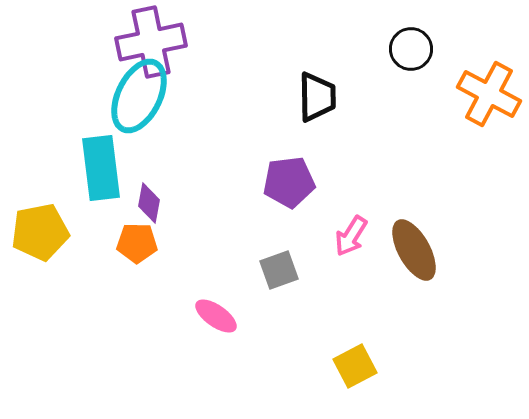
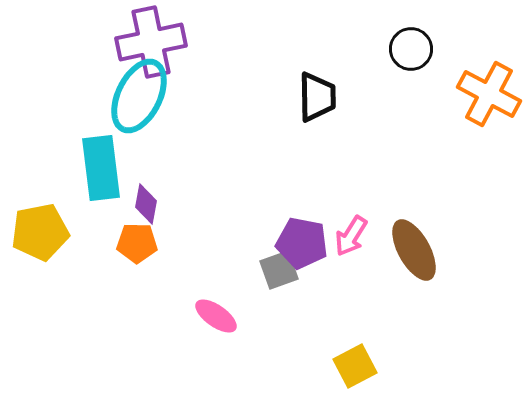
purple pentagon: moved 13 px right, 61 px down; rotated 18 degrees clockwise
purple diamond: moved 3 px left, 1 px down
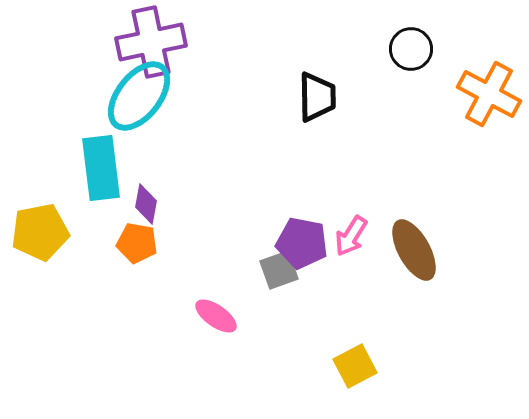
cyan ellipse: rotated 12 degrees clockwise
orange pentagon: rotated 9 degrees clockwise
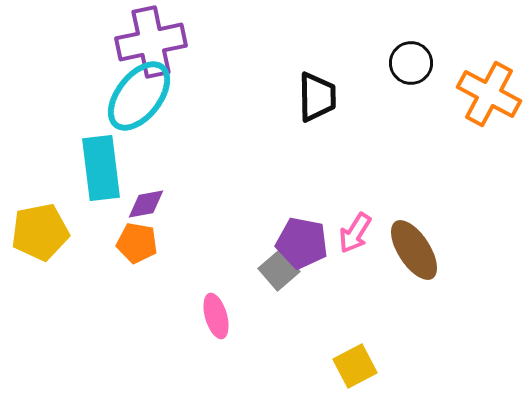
black circle: moved 14 px down
purple diamond: rotated 69 degrees clockwise
pink arrow: moved 4 px right, 3 px up
brown ellipse: rotated 4 degrees counterclockwise
gray square: rotated 21 degrees counterclockwise
pink ellipse: rotated 39 degrees clockwise
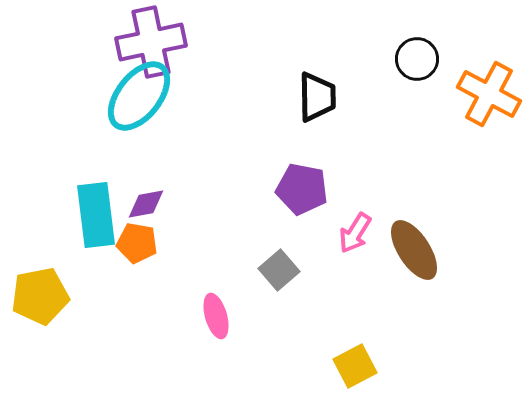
black circle: moved 6 px right, 4 px up
cyan rectangle: moved 5 px left, 47 px down
yellow pentagon: moved 64 px down
purple pentagon: moved 54 px up
